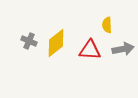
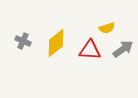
yellow semicircle: moved 3 px down; rotated 105 degrees counterclockwise
gray cross: moved 6 px left
gray arrow: rotated 25 degrees counterclockwise
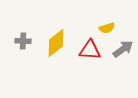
gray cross: rotated 21 degrees counterclockwise
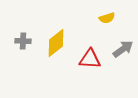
yellow semicircle: moved 10 px up
red triangle: moved 9 px down
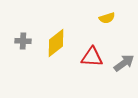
gray arrow: moved 1 px right, 14 px down
red triangle: moved 2 px right, 2 px up
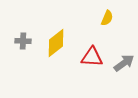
yellow semicircle: rotated 49 degrees counterclockwise
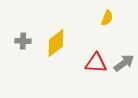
red triangle: moved 4 px right, 6 px down
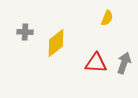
gray cross: moved 2 px right, 9 px up
gray arrow: rotated 35 degrees counterclockwise
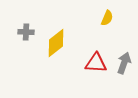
gray cross: moved 1 px right
